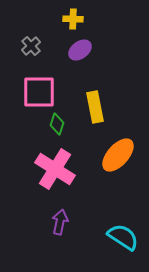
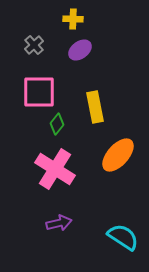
gray cross: moved 3 px right, 1 px up
green diamond: rotated 20 degrees clockwise
purple arrow: moved 1 px left, 1 px down; rotated 65 degrees clockwise
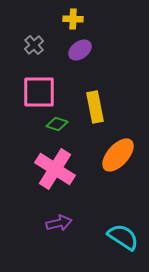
green diamond: rotated 70 degrees clockwise
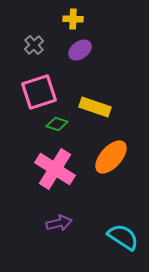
pink square: rotated 18 degrees counterclockwise
yellow rectangle: rotated 60 degrees counterclockwise
orange ellipse: moved 7 px left, 2 px down
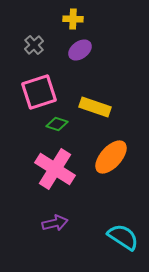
purple arrow: moved 4 px left
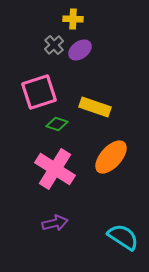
gray cross: moved 20 px right
